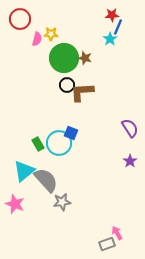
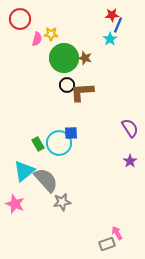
blue line: moved 2 px up
blue square: rotated 24 degrees counterclockwise
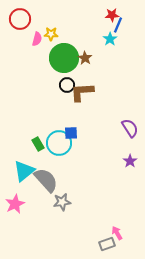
brown star: rotated 16 degrees clockwise
pink star: rotated 24 degrees clockwise
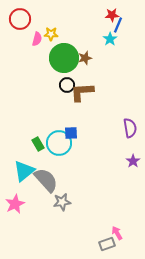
brown star: rotated 24 degrees clockwise
purple semicircle: rotated 24 degrees clockwise
purple star: moved 3 px right
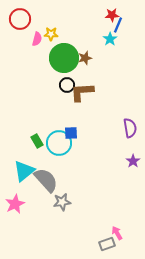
green rectangle: moved 1 px left, 3 px up
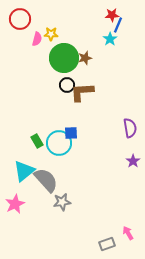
pink arrow: moved 11 px right
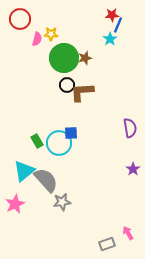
purple star: moved 8 px down
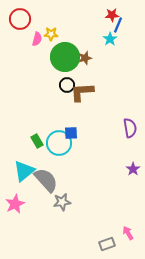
green circle: moved 1 px right, 1 px up
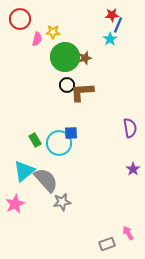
yellow star: moved 2 px right, 2 px up
green rectangle: moved 2 px left, 1 px up
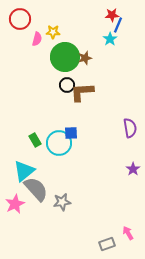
gray semicircle: moved 10 px left, 9 px down
